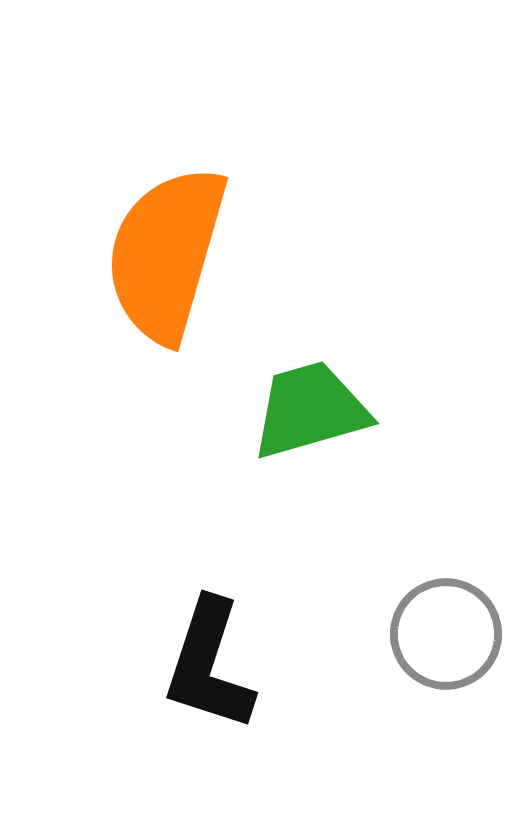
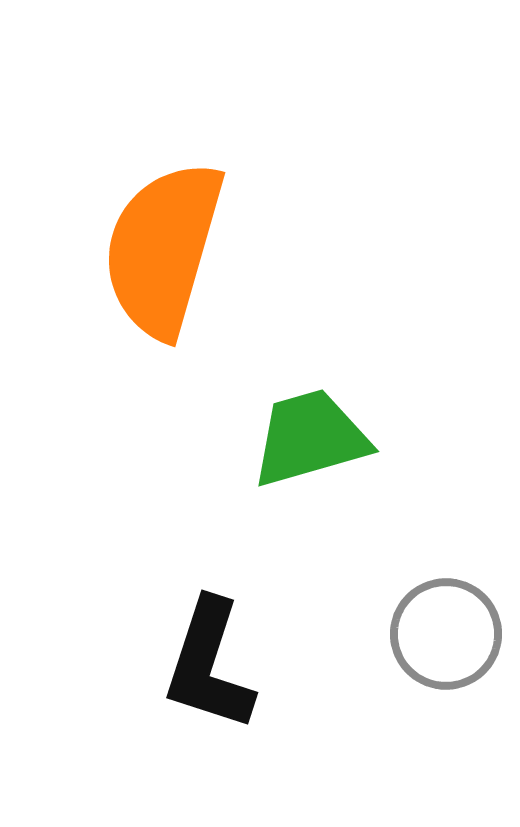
orange semicircle: moved 3 px left, 5 px up
green trapezoid: moved 28 px down
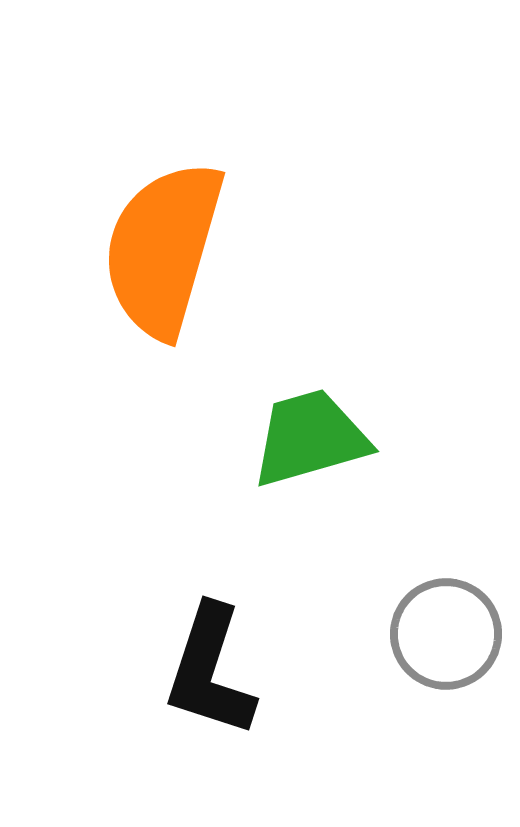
black L-shape: moved 1 px right, 6 px down
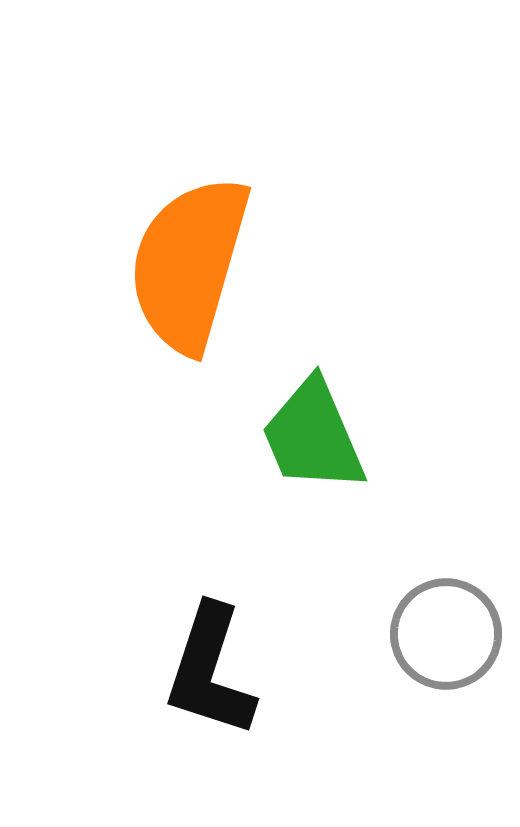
orange semicircle: moved 26 px right, 15 px down
green trapezoid: moved 3 px right, 2 px up; rotated 97 degrees counterclockwise
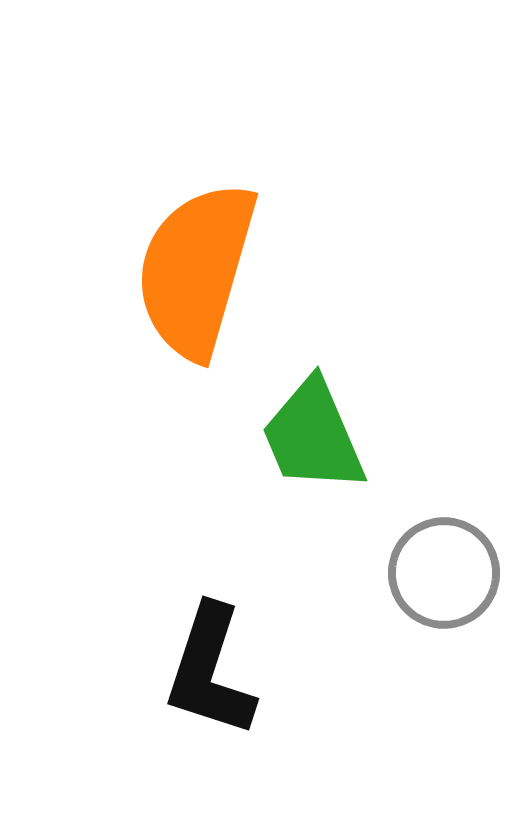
orange semicircle: moved 7 px right, 6 px down
gray circle: moved 2 px left, 61 px up
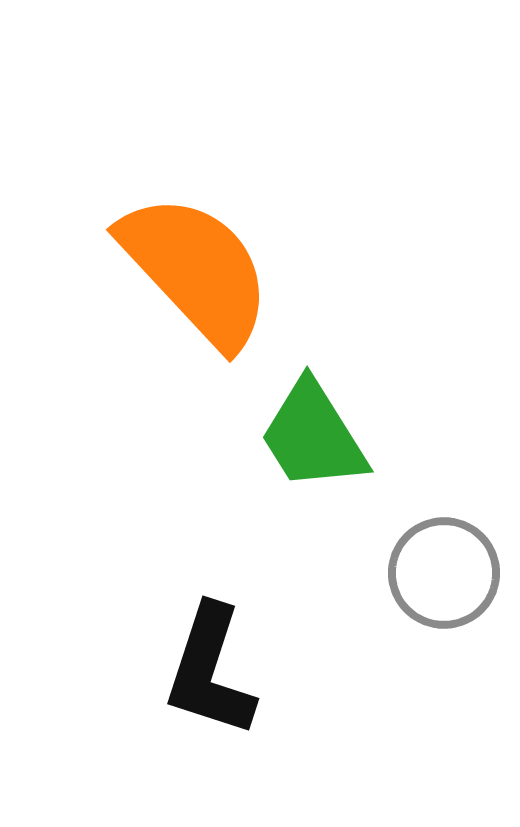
orange semicircle: rotated 121 degrees clockwise
green trapezoid: rotated 9 degrees counterclockwise
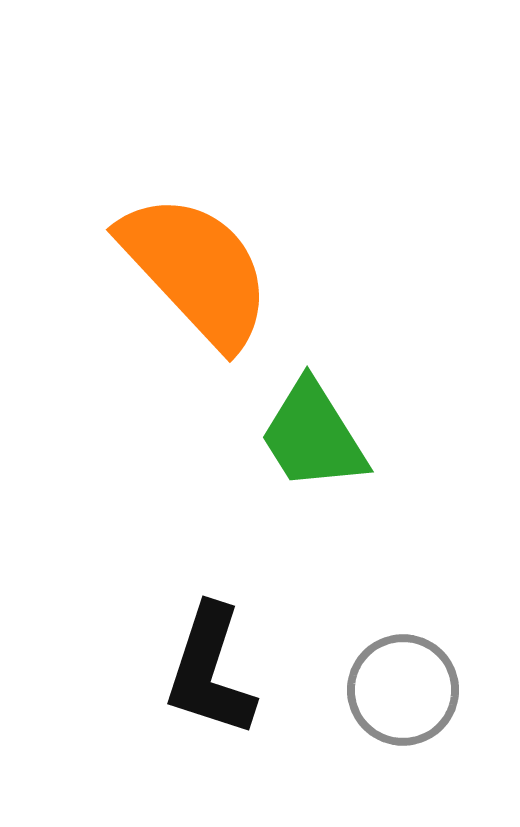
gray circle: moved 41 px left, 117 px down
